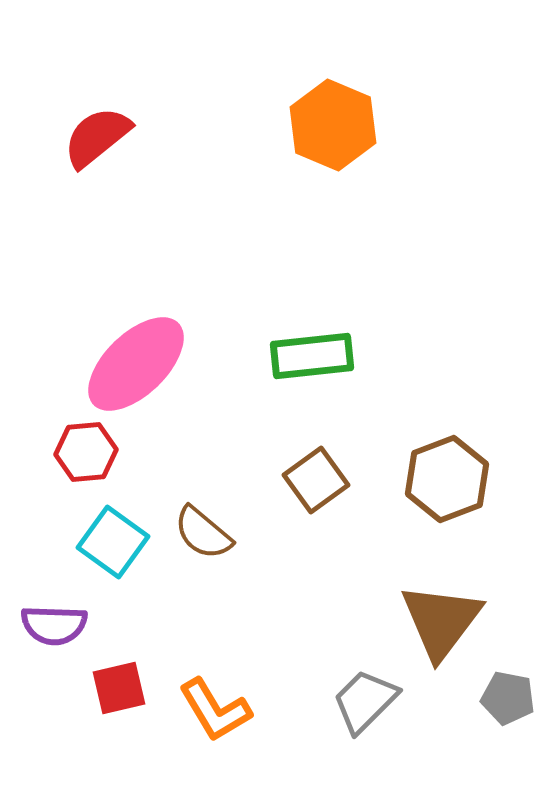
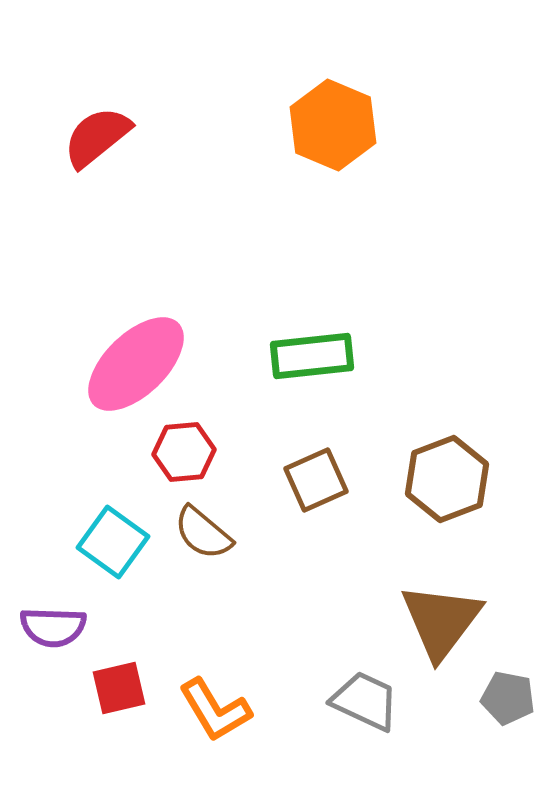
red hexagon: moved 98 px right
brown square: rotated 12 degrees clockwise
purple semicircle: moved 1 px left, 2 px down
gray trapezoid: rotated 70 degrees clockwise
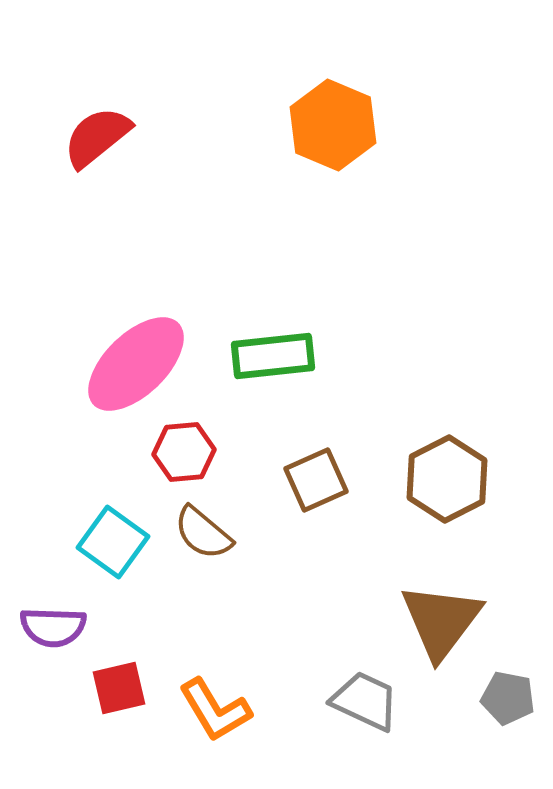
green rectangle: moved 39 px left
brown hexagon: rotated 6 degrees counterclockwise
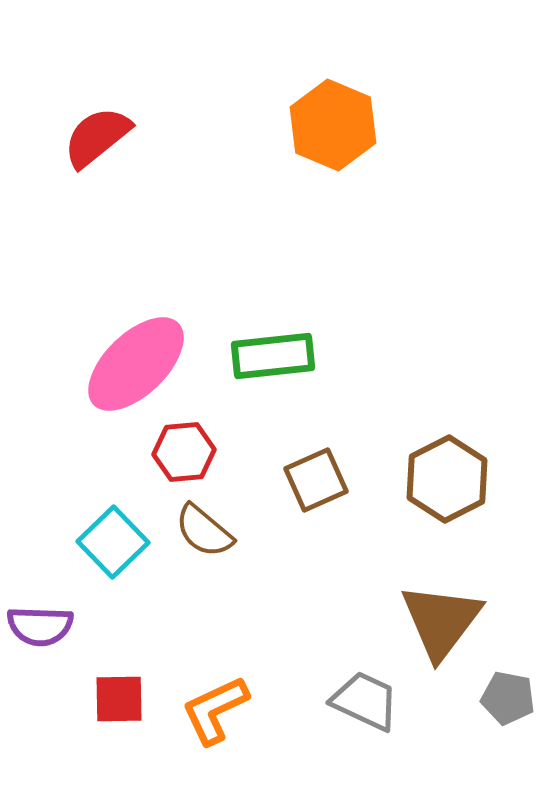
brown semicircle: moved 1 px right, 2 px up
cyan square: rotated 10 degrees clockwise
purple semicircle: moved 13 px left, 1 px up
red square: moved 11 px down; rotated 12 degrees clockwise
orange L-shape: rotated 96 degrees clockwise
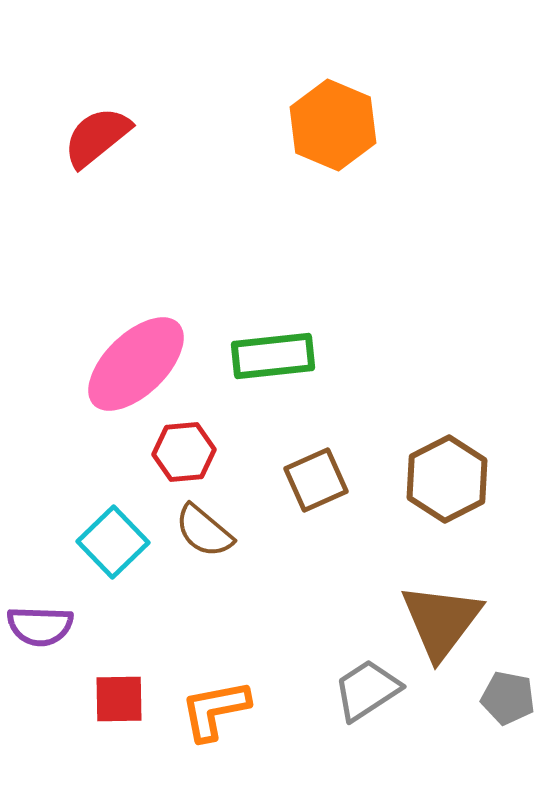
gray trapezoid: moved 2 px right, 11 px up; rotated 58 degrees counterclockwise
orange L-shape: rotated 14 degrees clockwise
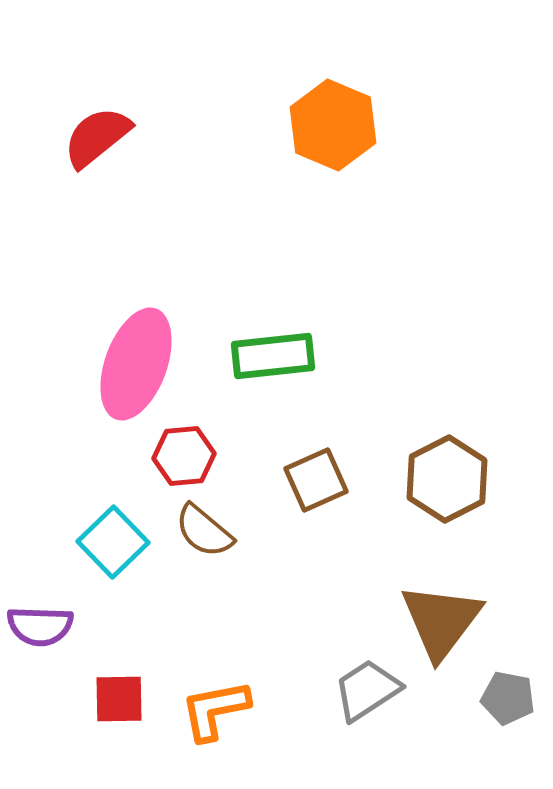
pink ellipse: rotated 26 degrees counterclockwise
red hexagon: moved 4 px down
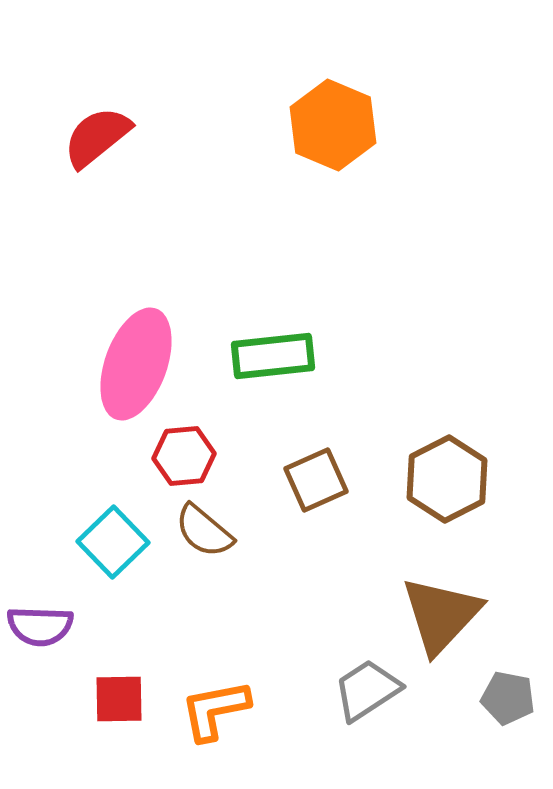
brown triangle: moved 6 px up; rotated 6 degrees clockwise
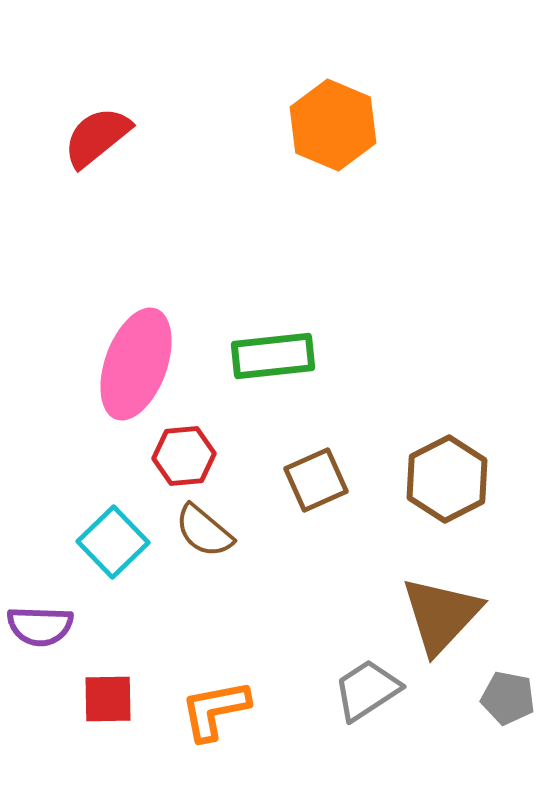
red square: moved 11 px left
